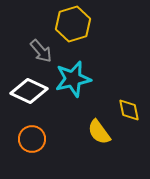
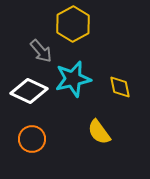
yellow hexagon: rotated 12 degrees counterclockwise
yellow diamond: moved 9 px left, 23 px up
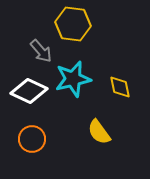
yellow hexagon: rotated 24 degrees counterclockwise
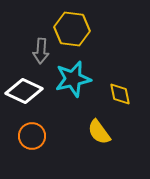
yellow hexagon: moved 1 px left, 5 px down
gray arrow: rotated 45 degrees clockwise
yellow diamond: moved 7 px down
white diamond: moved 5 px left
orange circle: moved 3 px up
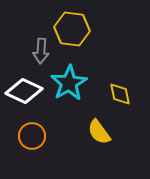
cyan star: moved 4 px left, 4 px down; rotated 18 degrees counterclockwise
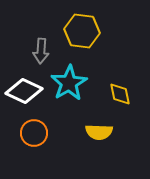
yellow hexagon: moved 10 px right, 2 px down
yellow semicircle: rotated 52 degrees counterclockwise
orange circle: moved 2 px right, 3 px up
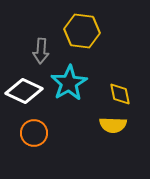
yellow semicircle: moved 14 px right, 7 px up
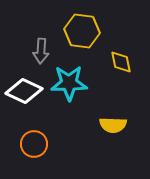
cyan star: rotated 30 degrees clockwise
yellow diamond: moved 1 px right, 32 px up
orange circle: moved 11 px down
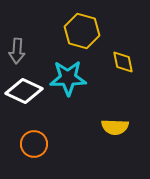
yellow hexagon: rotated 8 degrees clockwise
gray arrow: moved 24 px left
yellow diamond: moved 2 px right
cyan star: moved 1 px left, 5 px up
yellow semicircle: moved 2 px right, 2 px down
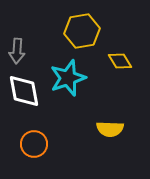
yellow hexagon: rotated 24 degrees counterclockwise
yellow diamond: moved 3 px left, 1 px up; rotated 20 degrees counterclockwise
cyan star: rotated 18 degrees counterclockwise
white diamond: rotated 54 degrees clockwise
yellow semicircle: moved 5 px left, 2 px down
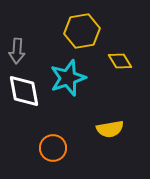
yellow semicircle: rotated 12 degrees counterclockwise
orange circle: moved 19 px right, 4 px down
